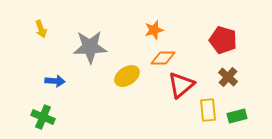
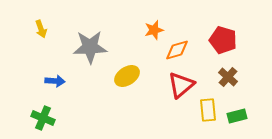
orange diamond: moved 14 px right, 8 px up; rotated 15 degrees counterclockwise
green cross: moved 1 px down
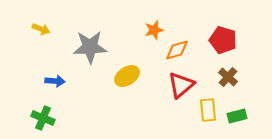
yellow arrow: rotated 48 degrees counterclockwise
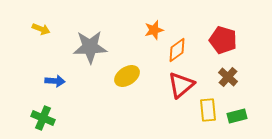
orange diamond: rotated 20 degrees counterclockwise
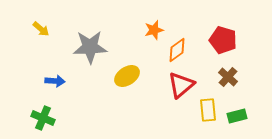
yellow arrow: rotated 18 degrees clockwise
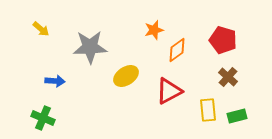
yellow ellipse: moved 1 px left
red triangle: moved 12 px left, 6 px down; rotated 12 degrees clockwise
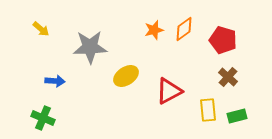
orange diamond: moved 7 px right, 21 px up
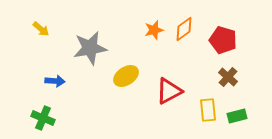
gray star: moved 1 px down; rotated 8 degrees counterclockwise
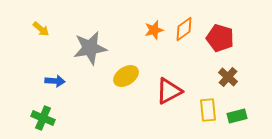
red pentagon: moved 3 px left, 2 px up
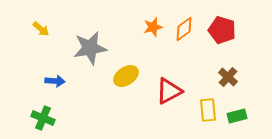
orange star: moved 1 px left, 3 px up
red pentagon: moved 2 px right, 8 px up
